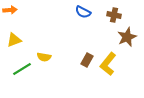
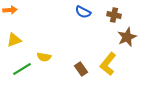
brown rectangle: moved 6 px left, 9 px down; rotated 64 degrees counterclockwise
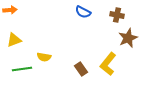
brown cross: moved 3 px right
brown star: moved 1 px right, 1 px down
green line: rotated 24 degrees clockwise
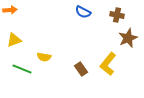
green line: rotated 30 degrees clockwise
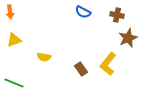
orange arrow: moved 2 px down; rotated 88 degrees clockwise
green line: moved 8 px left, 14 px down
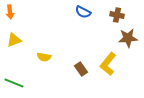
brown star: rotated 18 degrees clockwise
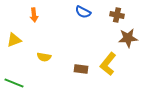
orange arrow: moved 24 px right, 3 px down
brown rectangle: rotated 48 degrees counterclockwise
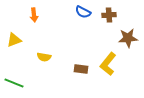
brown cross: moved 8 px left; rotated 16 degrees counterclockwise
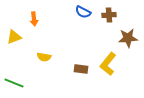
orange arrow: moved 4 px down
yellow triangle: moved 3 px up
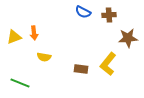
orange arrow: moved 14 px down
green line: moved 6 px right
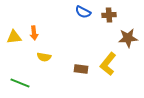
yellow triangle: rotated 14 degrees clockwise
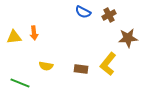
brown cross: rotated 24 degrees counterclockwise
yellow semicircle: moved 2 px right, 9 px down
